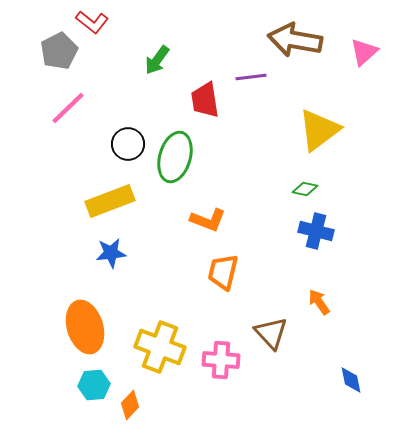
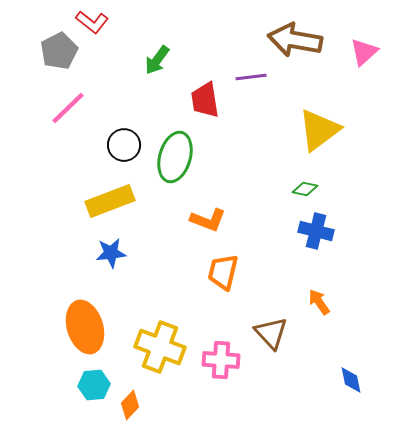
black circle: moved 4 px left, 1 px down
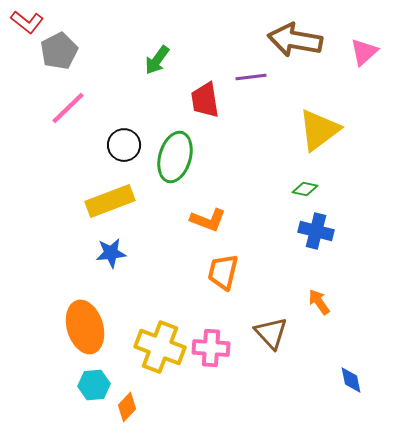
red L-shape: moved 65 px left
pink cross: moved 10 px left, 12 px up
orange diamond: moved 3 px left, 2 px down
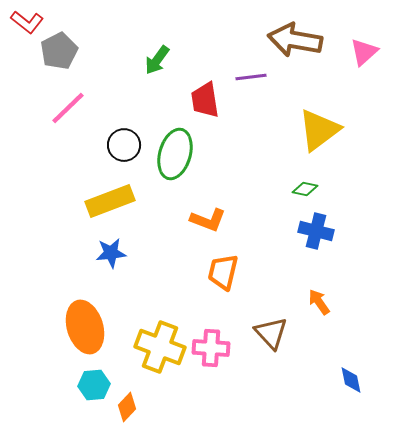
green ellipse: moved 3 px up
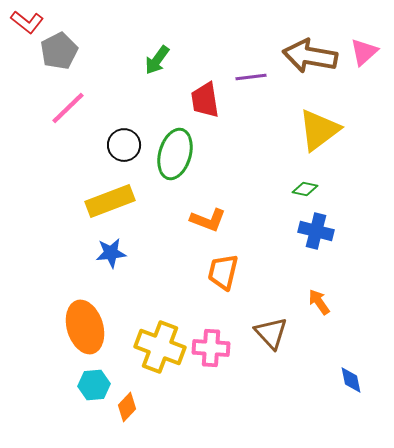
brown arrow: moved 15 px right, 16 px down
